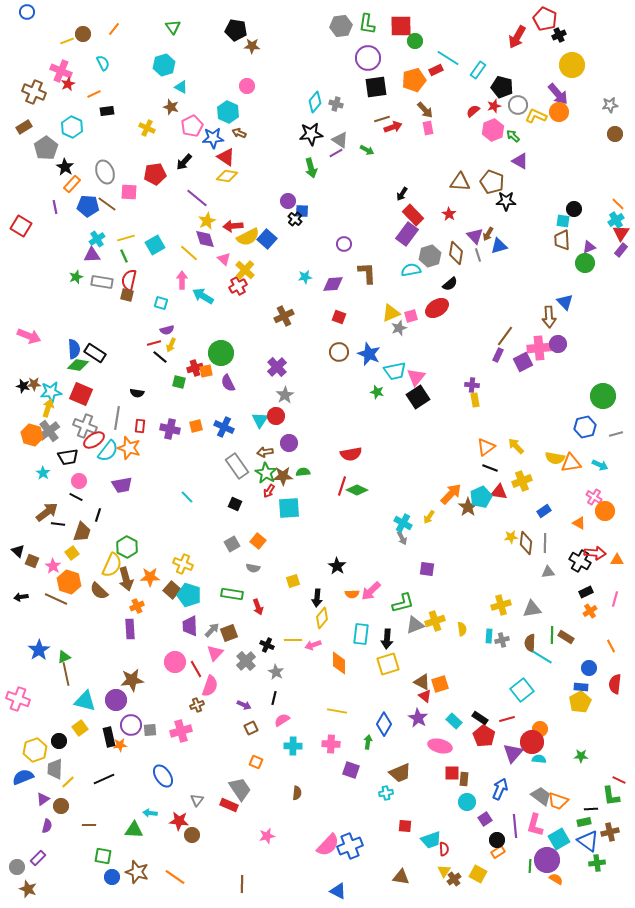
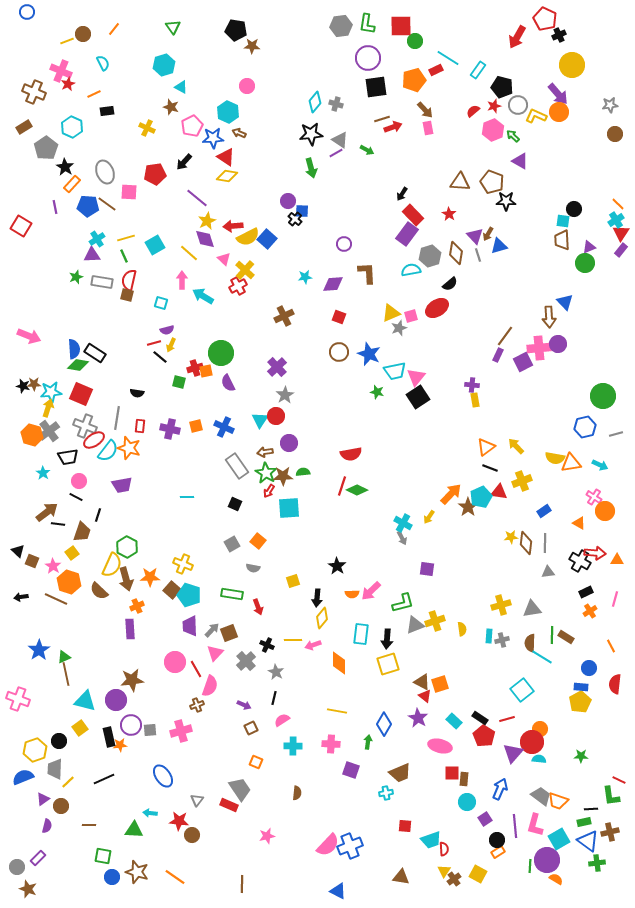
cyan line at (187, 497): rotated 48 degrees counterclockwise
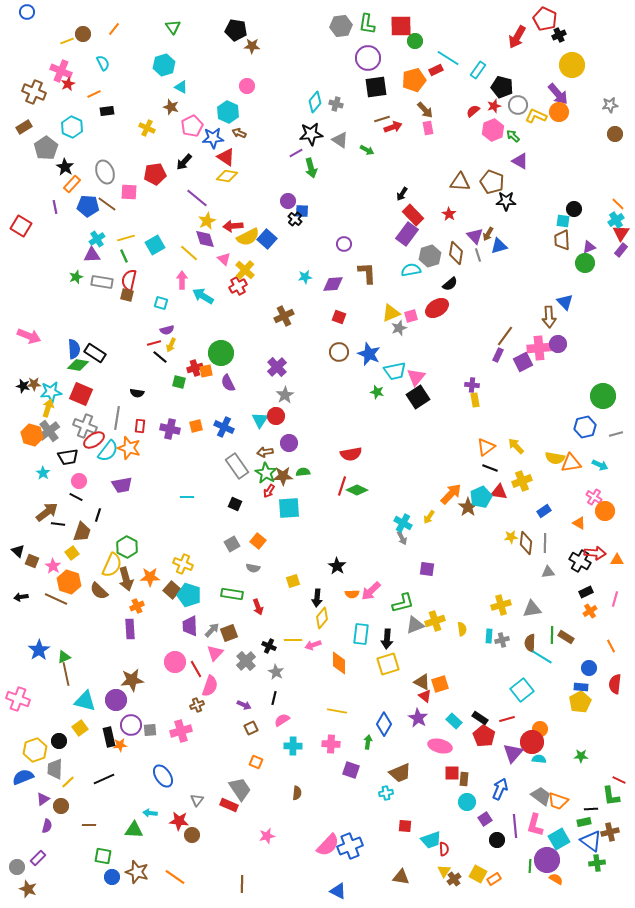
purple line at (336, 153): moved 40 px left
black cross at (267, 645): moved 2 px right, 1 px down
blue triangle at (588, 841): moved 3 px right
orange rectangle at (498, 852): moved 4 px left, 27 px down
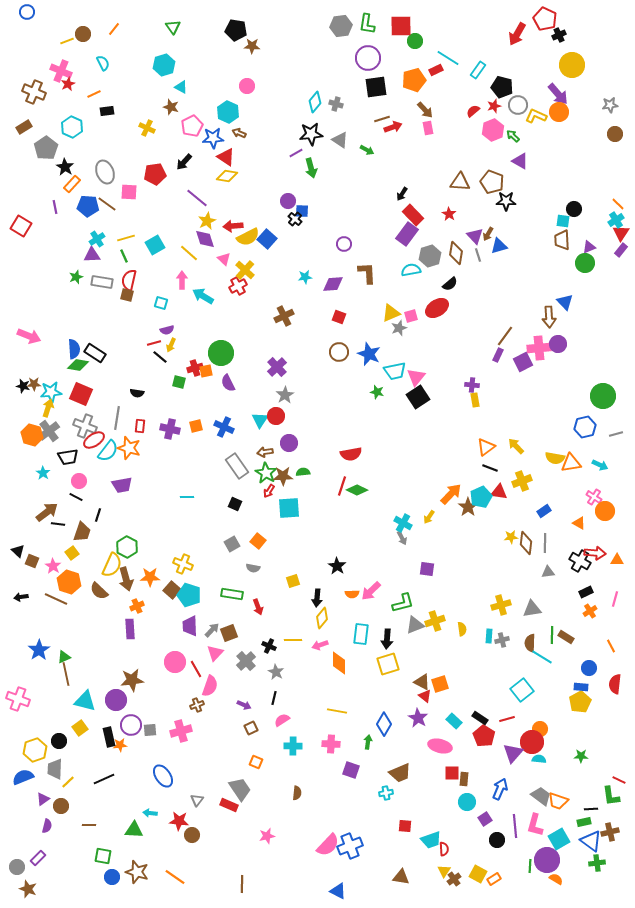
red arrow at (517, 37): moved 3 px up
pink arrow at (313, 645): moved 7 px right
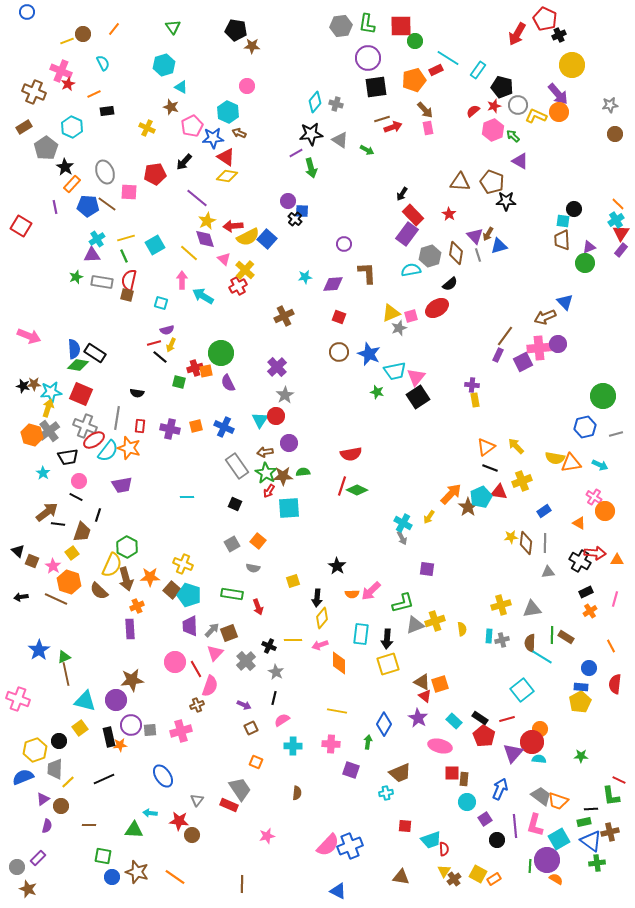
brown arrow at (549, 317): moved 4 px left; rotated 70 degrees clockwise
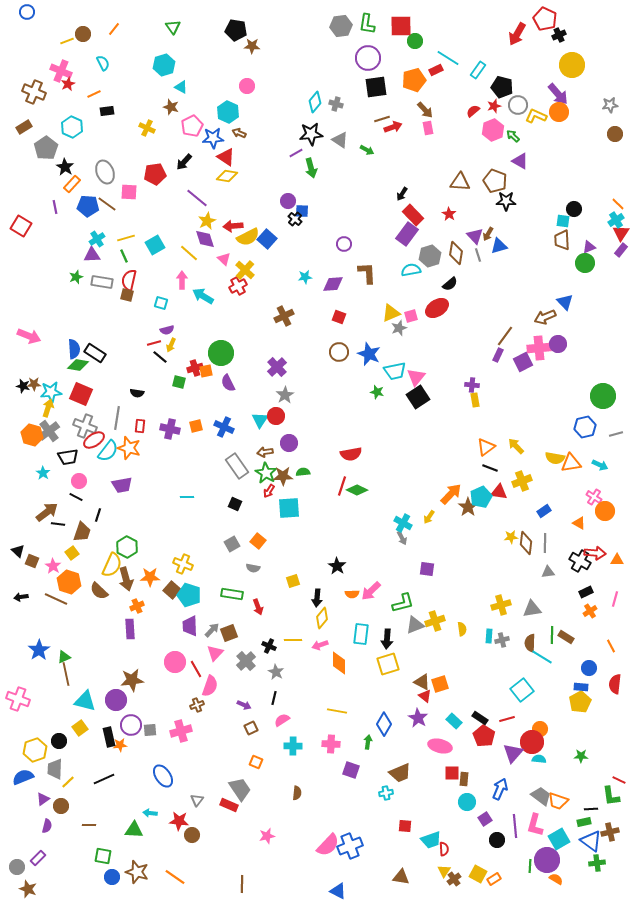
brown pentagon at (492, 182): moved 3 px right, 1 px up
